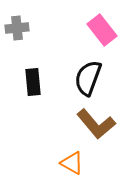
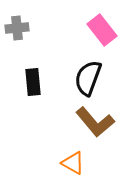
brown L-shape: moved 1 px left, 2 px up
orange triangle: moved 1 px right
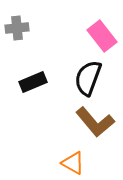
pink rectangle: moved 6 px down
black rectangle: rotated 72 degrees clockwise
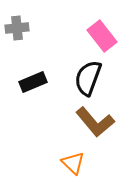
orange triangle: rotated 15 degrees clockwise
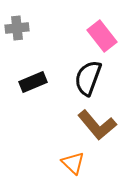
brown L-shape: moved 2 px right, 3 px down
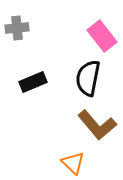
black semicircle: rotated 9 degrees counterclockwise
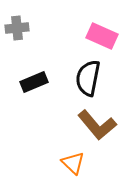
pink rectangle: rotated 28 degrees counterclockwise
black rectangle: moved 1 px right
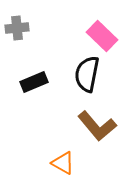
pink rectangle: rotated 20 degrees clockwise
black semicircle: moved 1 px left, 4 px up
brown L-shape: moved 1 px down
orange triangle: moved 10 px left; rotated 15 degrees counterclockwise
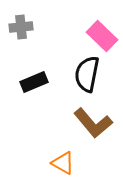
gray cross: moved 4 px right, 1 px up
brown L-shape: moved 4 px left, 3 px up
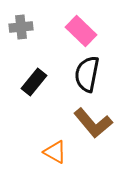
pink rectangle: moved 21 px left, 5 px up
black rectangle: rotated 28 degrees counterclockwise
orange triangle: moved 8 px left, 11 px up
